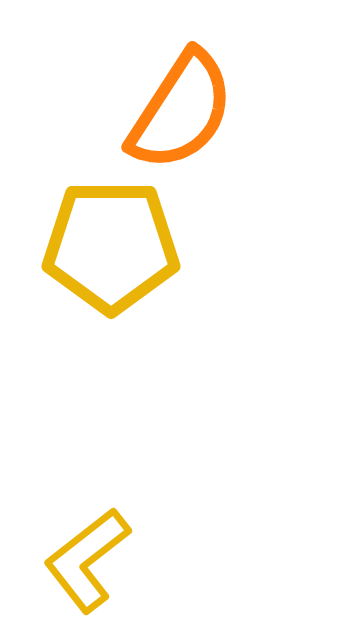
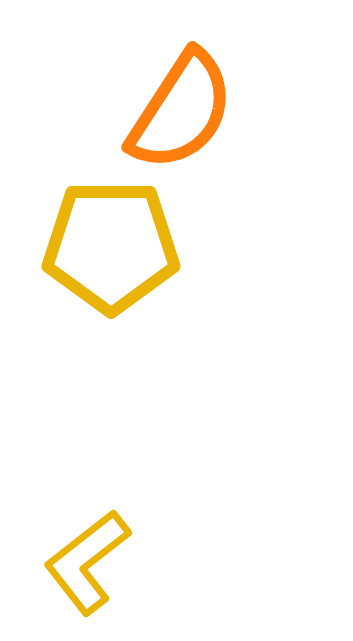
yellow L-shape: moved 2 px down
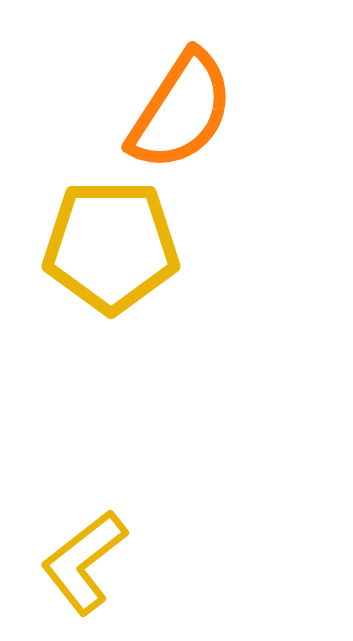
yellow L-shape: moved 3 px left
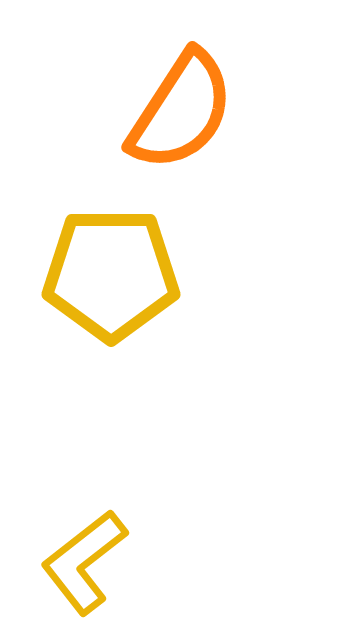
yellow pentagon: moved 28 px down
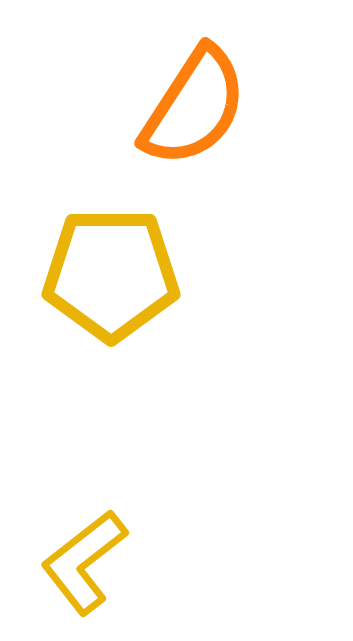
orange semicircle: moved 13 px right, 4 px up
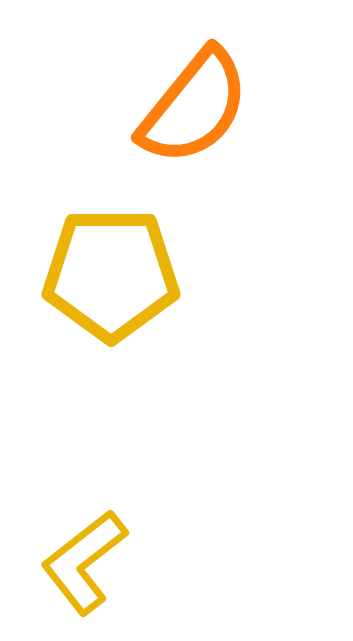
orange semicircle: rotated 6 degrees clockwise
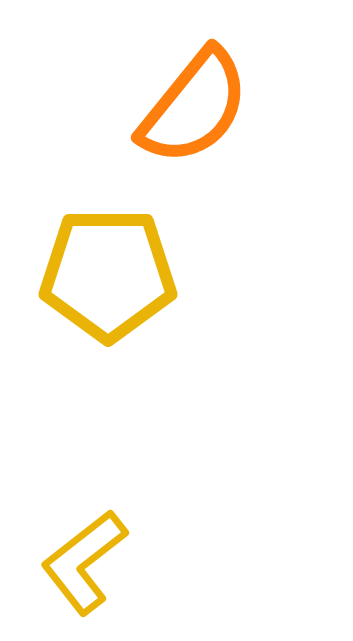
yellow pentagon: moved 3 px left
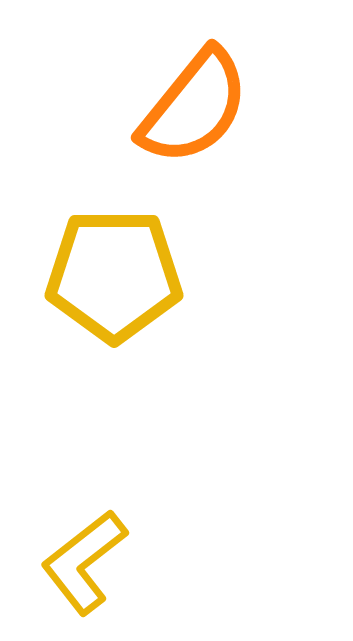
yellow pentagon: moved 6 px right, 1 px down
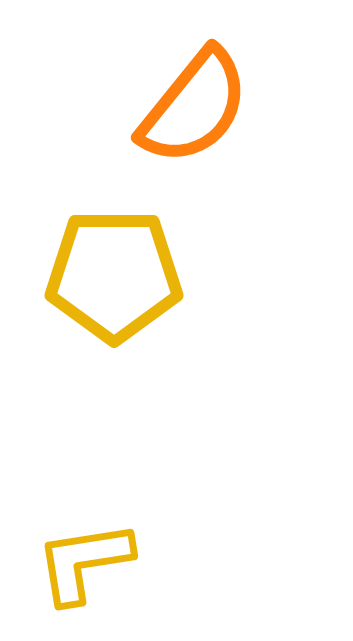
yellow L-shape: rotated 29 degrees clockwise
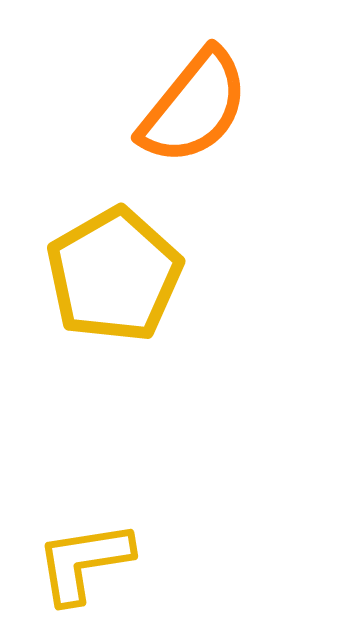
yellow pentagon: rotated 30 degrees counterclockwise
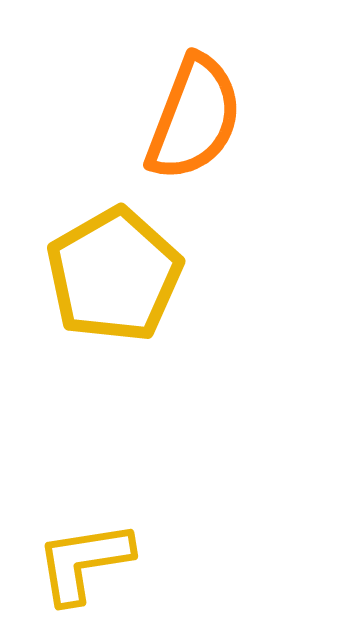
orange semicircle: moved 11 px down; rotated 18 degrees counterclockwise
